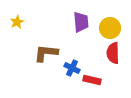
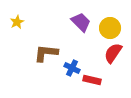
purple trapezoid: rotated 40 degrees counterclockwise
red semicircle: rotated 35 degrees clockwise
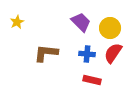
blue cross: moved 15 px right, 14 px up; rotated 21 degrees counterclockwise
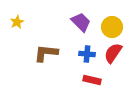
yellow circle: moved 2 px right, 1 px up
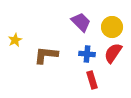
yellow star: moved 2 px left, 18 px down
brown L-shape: moved 2 px down
red rectangle: rotated 60 degrees clockwise
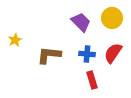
yellow circle: moved 9 px up
brown L-shape: moved 3 px right
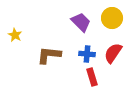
yellow star: moved 5 px up; rotated 16 degrees counterclockwise
red rectangle: moved 3 px up
